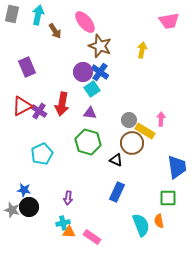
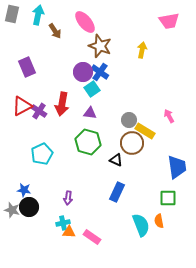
pink arrow: moved 8 px right, 3 px up; rotated 32 degrees counterclockwise
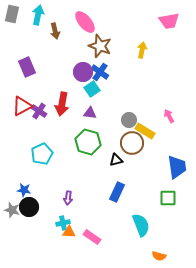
brown arrow: rotated 21 degrees clockwise
black triangle: rotated 40 degrees counterclockwise
orange semicircle: moved 35 px down; rotated 64 degrees counterclockwise
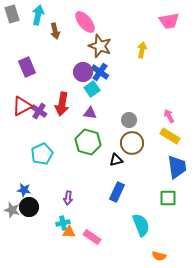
gray rectangle: rotated 30 degrees counterclockwise
yellow rectangle: moved 25 px right, 5 px down
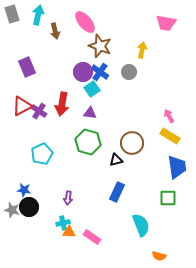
pink trapezoid: moved 3 px left, 2 px down; rotated 20 degrees clockwise
gray circle: moved 48 px up
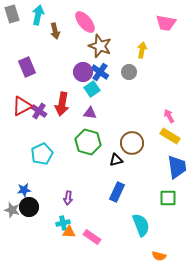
blue star: rotated 16 degrees counterclockwise
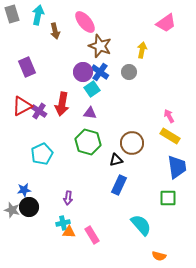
pink trapezoid: rotated 45 degrees counterclockwise
blue rectangle: moved 2 px right, 7 px up
cyan semicircle: rotated 20 degrees counterclockwise
pink rectangle: moved 2 px up; rotated 24 degrees clockwise
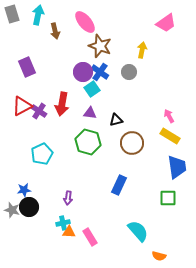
black triangle: moved 40 px up
cyan semicircle: moved 3 px left, 6 px down
pink rectangle: moved 2 px left, 2 px down
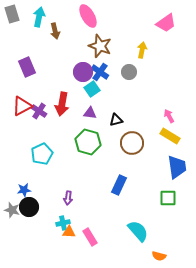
cyan arrow: moved 1 px right, 2 px down
pink ellipse: moved 3 px right, 6 px up; rotated 10 degrees clockwise
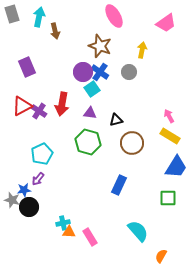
pink ellipse: moved 26 px right
blue trapezoid: moved 1 px left; rotated 40 degrees clockwise
purple arrow: moved 30 px left, 19 px up; rotated 32 degrees clockwise
gray star: moved 10 px up
orange semicircle: moved 2 px right; rotated 104 degrees clockwise
